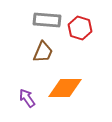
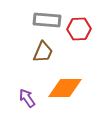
red hexagon: moved 1 px left, 1 px down; rotated 20 degrees counterclockwise
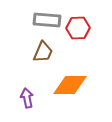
red hexagon: moved 1 px left, 1 px up
orange diamond: moved 5 px right, 3 px up
purple arrow: rotated 24 degrees clockwise
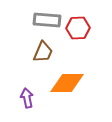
orange diamond: moved 3 px left, 2 px up
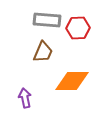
orange diamond: moved 5 px right, 2 px up
purple arrow: moved 2 px left
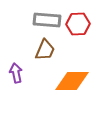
red hexagon: moved 4 px up
brown trapezoid: moved 2 px right, 2 px up
purple arrow: moved 9 px left, 25 px up
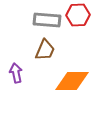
red hexagon: moved 9 px up
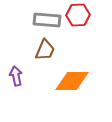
purple arrow: moved 3 px down
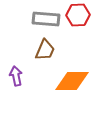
gray rectangle: moved 1 px left, 1 px up
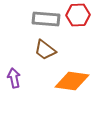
brown trapezoid: rotated 105 degrees clockwise
purple arrow: moved 2 px left, 2 px down
orange diamond: rotated 8 degrees clockwise
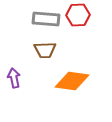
brown trapezoid: rotated 40 degrees counterclockwise
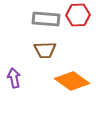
orange diamond: rotated 28 degrees clockwise
